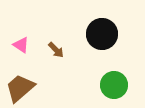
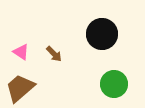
pink triangle: moved 7 px down
brown arrow: moved 2 px left, 4 px down
green circle: moved 1 px up
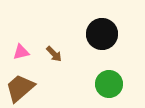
pink triangle: rotated 48 degrees counterclockwise
green circle: moved 5 px left
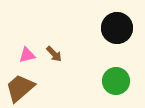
black circle: moved 15 px right, 6 px up
pink triangle: moved 6 px right, 3 px down
green circle: moved 7 px right, 3 px up
